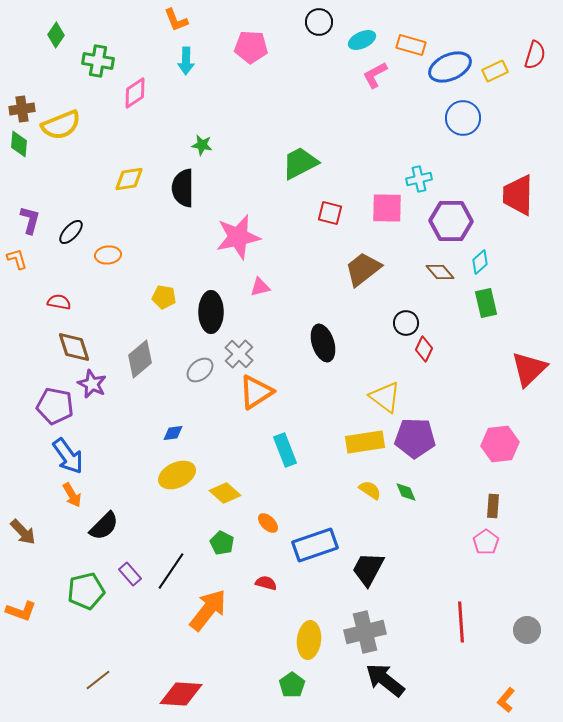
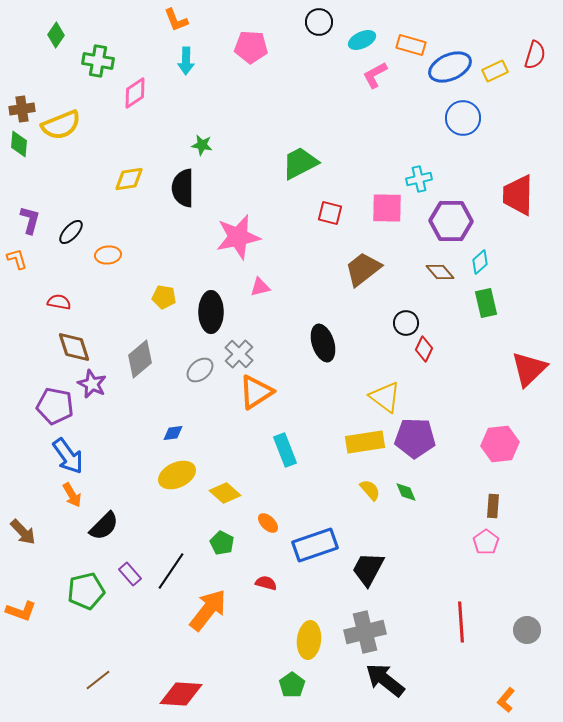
yellow semicircle at (370, 490): rotated 15 degrees clockwise
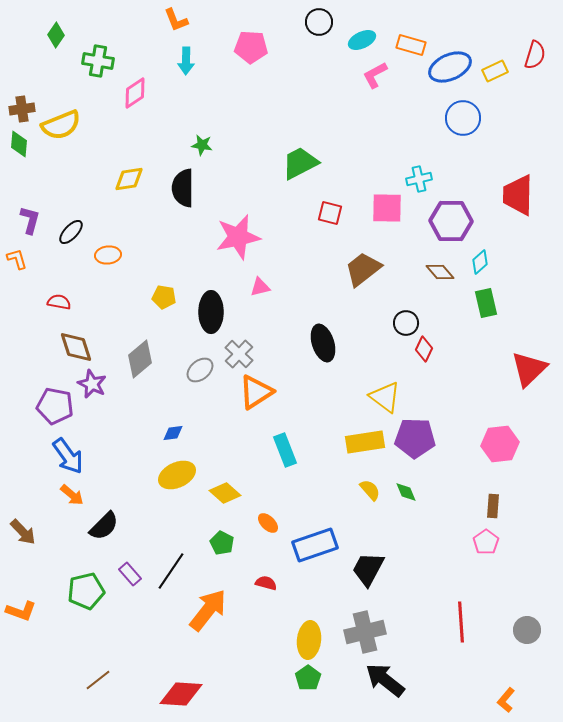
brown diamond at (74, 347): moved 2 px right
orange arrow at (72, 495): rotated 20 degrees counterclockwise
green pentagon at (292, 685): moved 16 px right, 7 px up
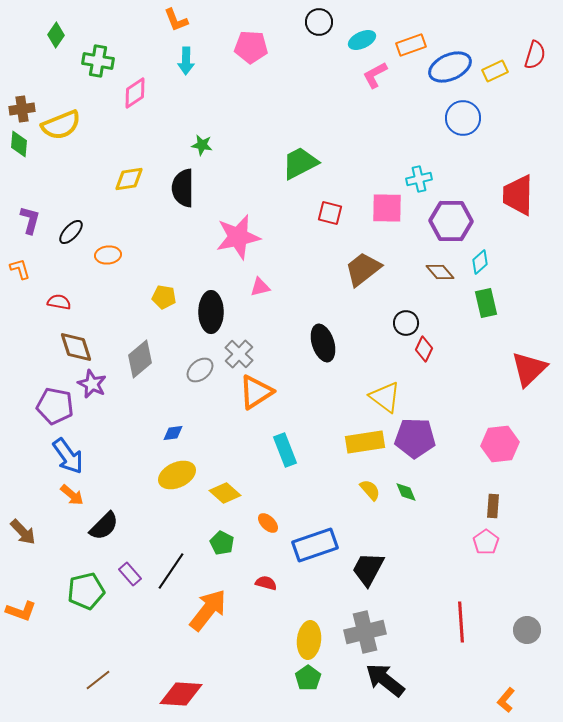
orange rectangle at (411, 45): rotated 36 degrees counterclockwise
orange L-shape at (17, 259): moved 3 px right, 10 px down
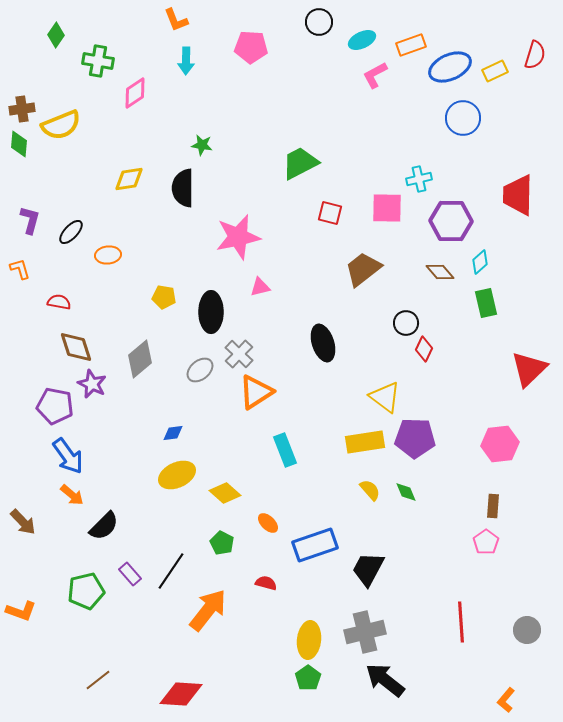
brown arrow at (23, 532): moved 10 px up
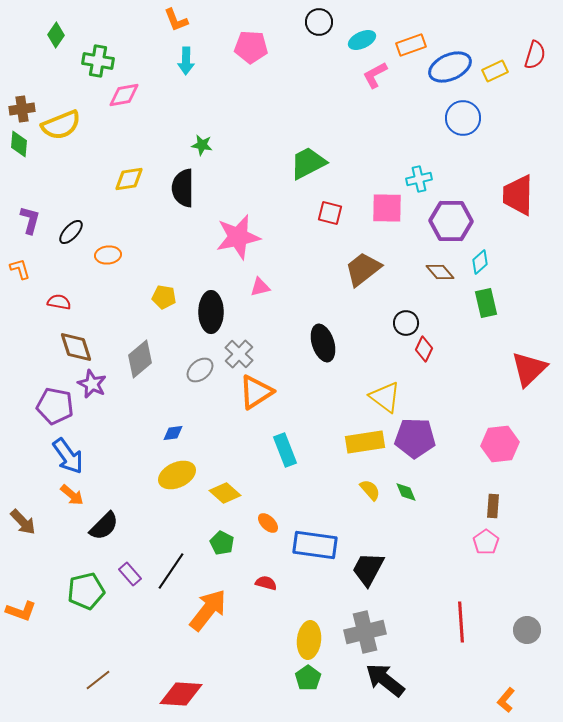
pink diamond at (135, 93): moved 11 px left, 2 px down; rotated 24 degrees clockwise
green trapezoid at (300, 163): moved 8 px right
blue rectangle at (315, 545): rotated 27 degrees clockwise
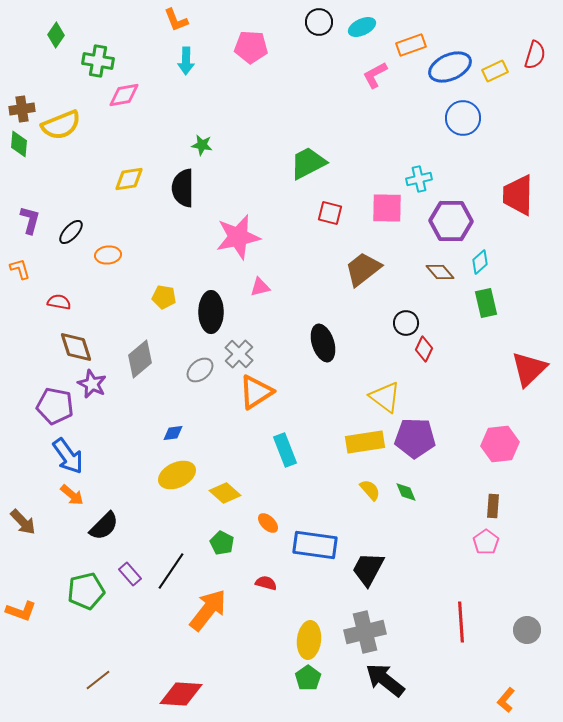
cyan ellipse at (362, 40): moved 13 px up
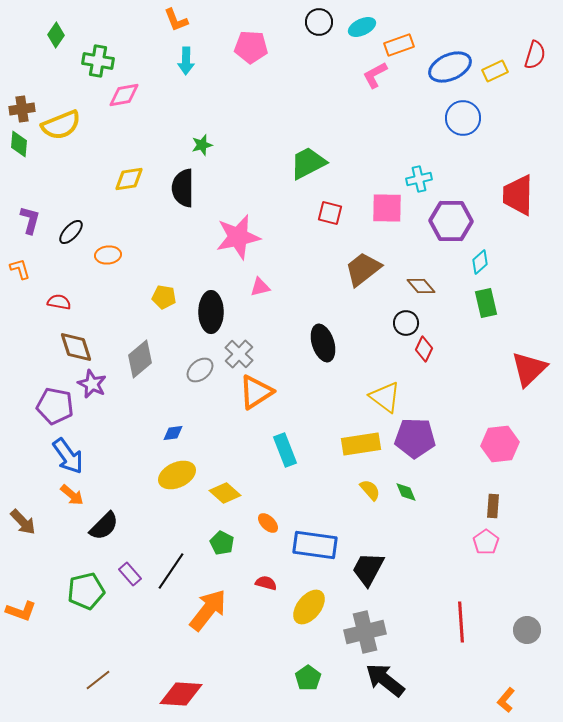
orange rectangle at (411, 45): moved 12 px left
green star at (202, 145): rotated 25 degrees counterclockwise
brown diamond at (440, 272): moved 19 px left, 14 px down
yellow rectangle at (365, 442): moved 4 px left, 2 px down
yellow ellipse at (309, 640): moved 33 px up; rotated 33 degrees clockwise
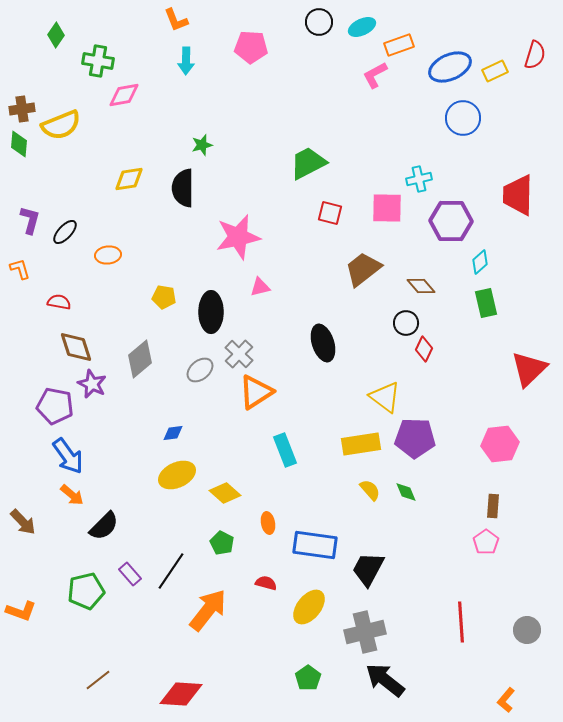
black ellipse at (71, 232): moved 6 px left
orange ellipse at (268, 523): rotated 35 degrees clockwise
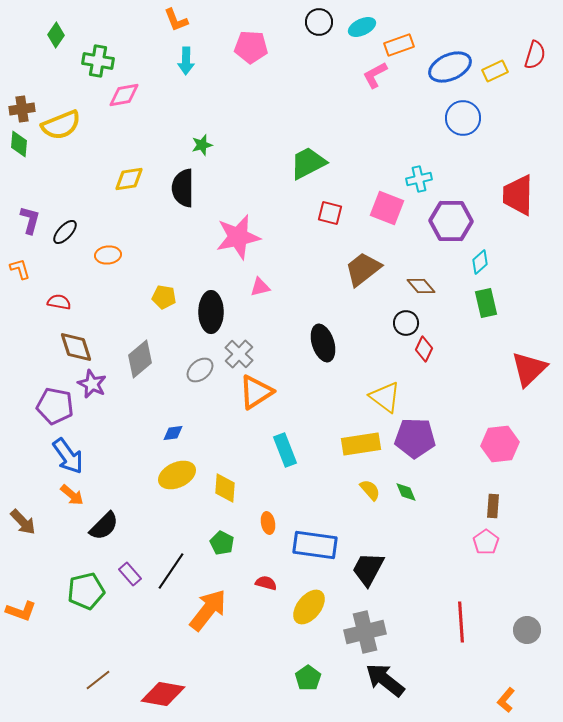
pink square at (387, 208): rotated 20 degrees clockwise
yellow diamond at (225, 493): moved 5 px up; rotated 52 degrees clockwise
red diamond at (181, 694): moved 18 px left; rotated 6 degrees clockwise
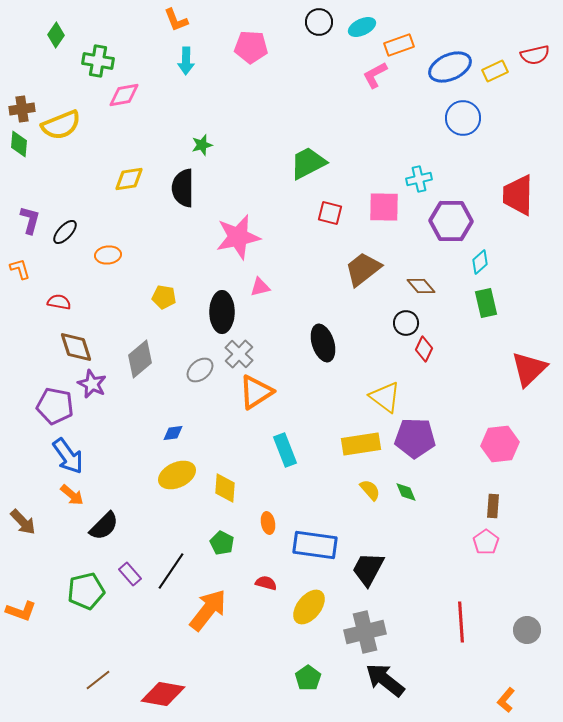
red semicircle at (535, 55): rotated 60 degrees clockwise
pink square at (387, 208): moved 3 px left, 1 px up; rotated 20 degrees counterclockwise
black ellipse at (211, 312): moved 11 px right
